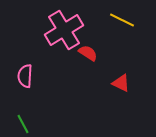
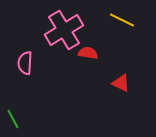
red semicircle: rotated 24 degrees counterclockwise
pink semicircle: moved 13 px up
green line: moved 10 px left, 5 px up
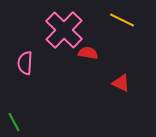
pink cross: rotated 15 degrees counterclockwise
green line: moved 1 px right, 3 px down
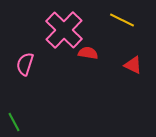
pink semicircle: moved 1 px down; rotated 15 degrees clockwise
red triangle: moved 12 px right, 18 px up
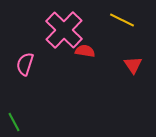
red semicircle: moved 3 px left, 2 px up
red triangle: rotated 30 degrees clockwise
